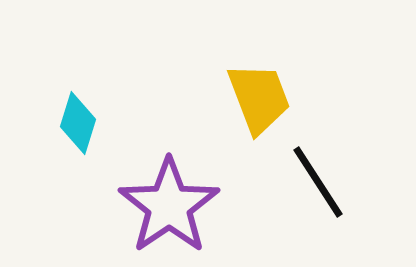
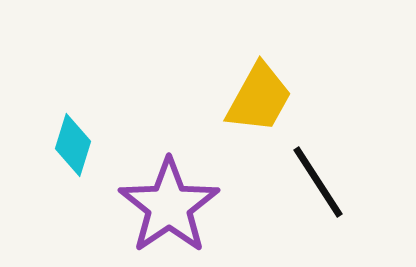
yellow trapezoid: rotated 50 degrees clockwise
cyan diamond: moved 5 px left, 22 px down
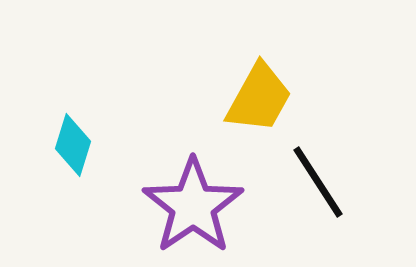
purple star: moved 24 px right
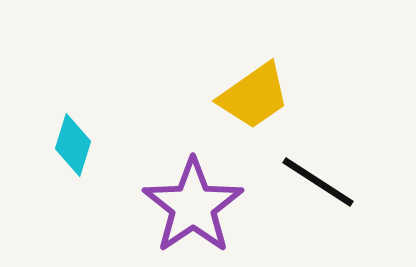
yellow trapezoid: moved 5 px left, 2 px up; rotated 26 degrees clockwise
black line: rotated 24 degrees counterclockwise
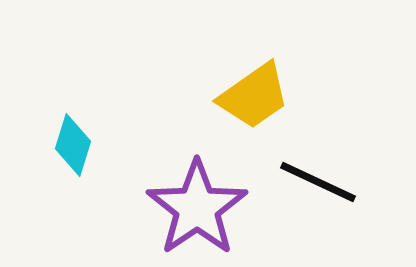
black line: rotated 8 degrees counterclockwise
purple star: moved 4 px right, 2 px down
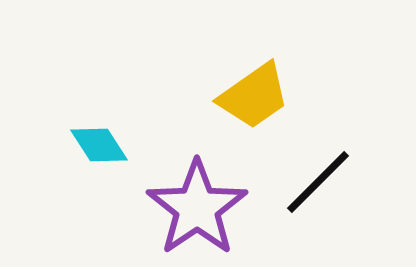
cyan diamond: moved 26 px right; rotated 50 degrees counterclockwise
black line: rotated 70 degrees counterclockwise
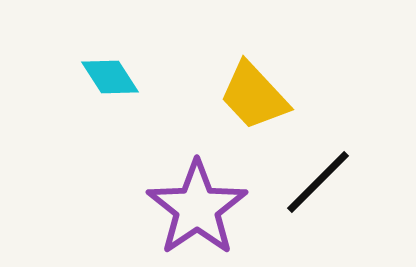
yellow trapezoid: rotated 82 degrees clockwise
cyan diamond: moved 11 px right, 68 px up
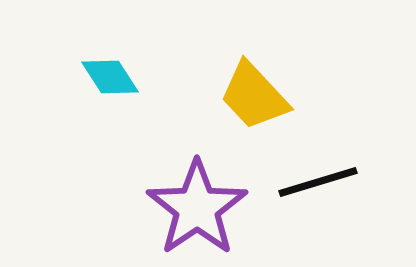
black line: rotated 28 degrees clockwise
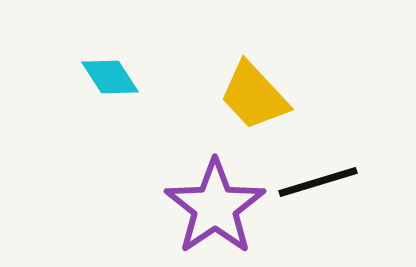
purple star: moved 18 px right, 1 px up
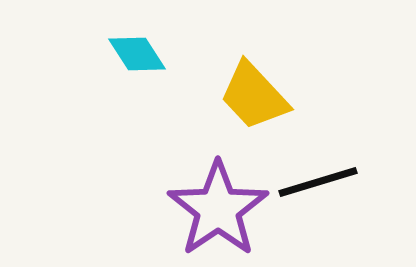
cyan diamond: moved 27 px right, 23 px up
purple star: moved 3 px right, 2 px down
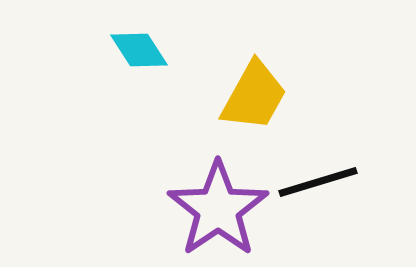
cyan diamond: moved 2 px right, 4 px up
yellow trapezoid: rotated 108 degrees counterclockwise
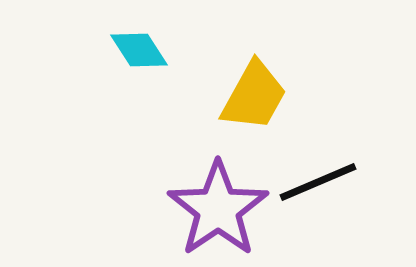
black line: rotated 6 degrees counterclockwise
